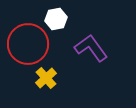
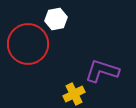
purple L-shape: moved 11 px right, 23 px down; rotated 36 degrees counterclockwise
yellow cross: moved 28 px right, 16 px down; rotated 15 degrees clockwise
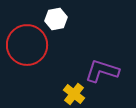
red circle: moved 1 px left, 1 px down
yellow cross: rotated 25 degrees counterclockwise
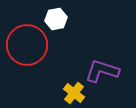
yellow cross: moved 1 px up
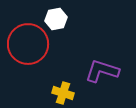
red circle: moved 1 px right, 1 px up
yellow cross: moved 11 px left; rotated 20 degrees counterclockwise
